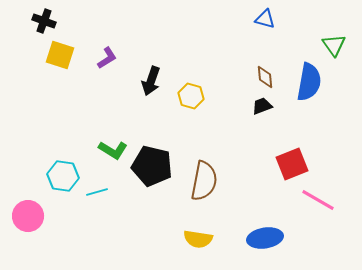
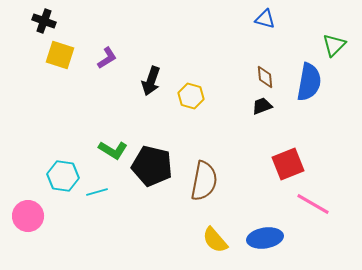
green triangle: rotated 20 degrees clockwise
red square: moved 4 px left
pink line: moved 5 px left, 4 px down
yellow semicircle: moved 17 px right, 1 px down; rotated 40 degrees clockwise
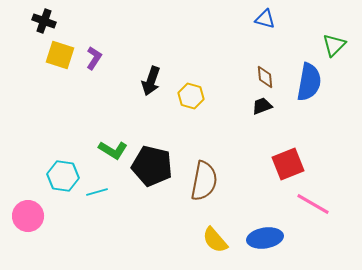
purple L-shape: moved 13 px left; rotated 25 degrees counterclockwise
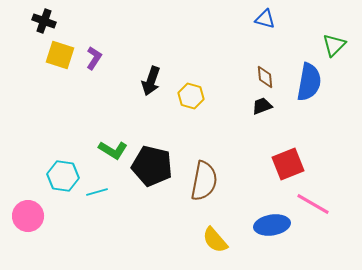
blue ellipse: moved 7 px right, 13 px up
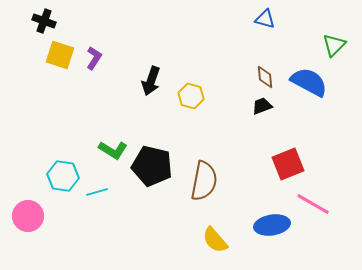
blue semicircle: rotated 72 degrees counterclockwise
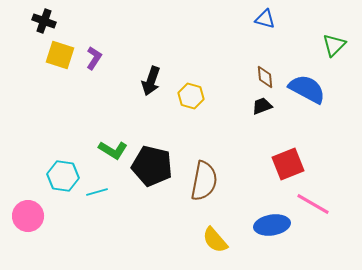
blue semicircle: moved 2 px left, 7 px down
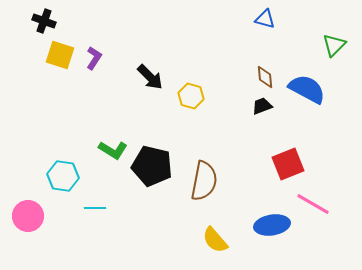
black arrow: moved 1 px left, 4 px up; rotated 64 degrees counterclockwise
cyan line: moved 2 px left, 16 px down; rotated 15 degrees clockwise
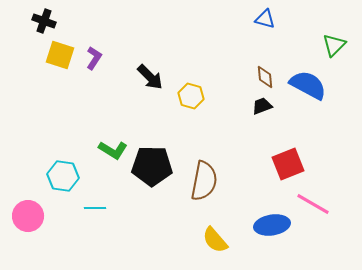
blue semicircle: moved 1 px right, 4 px up
black pentagon: rotated 12 degrees counterclockwise
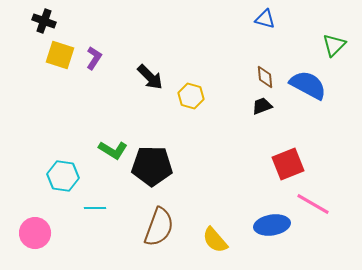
brown semicircle: moved 45 px left, 46 px down; rotated 9 degrees clockwise
pink circle: moved 7 px right, 17 px down
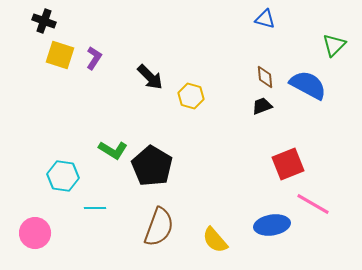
black pentagon: rotated 30 degrees clockwise
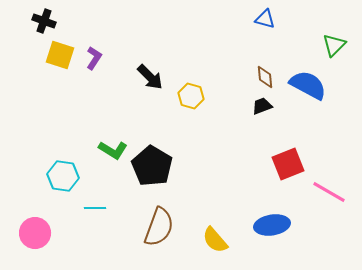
pink line: moved 16 px right, 12 px up
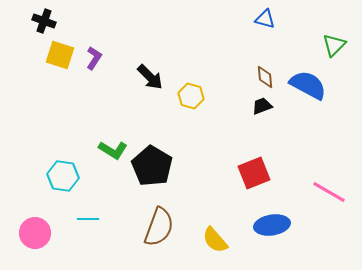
red square: moved 34 px left, 9 px down
cyan line: moved 7 px left, 11 px down
